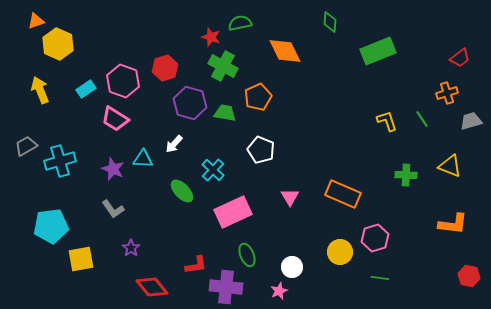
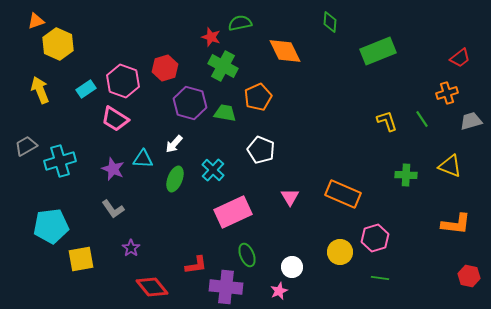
green ellipse at (182, 191): moved 7 px left, 12 px up; rotated 65 degrees clockwise
orange L-shape at (453, 224): moved 3 px right
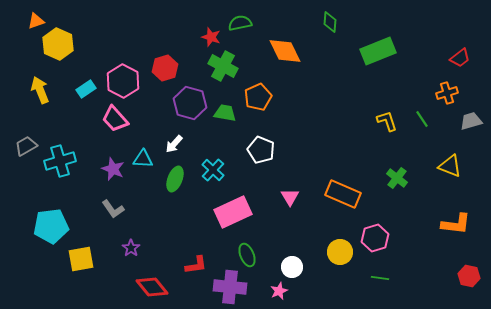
pink hexagon at (123, 81): rotated 8 degrees clockwise
pink trapezoid at (115, 119): rotated 16 degrees clockwise
green cross at (406, 175): moved 9 px left, 3 px down; rotated 35 degrees clockwise
purple cross at (226, 287): moved 4 px right
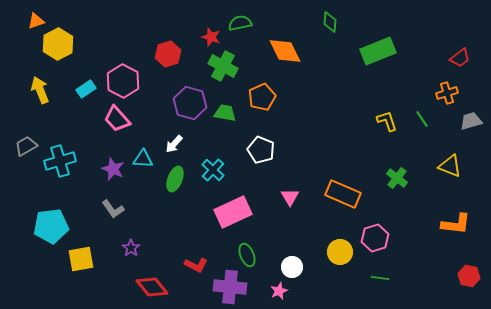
yellow hexagon at (58, 44): rotated 8 degrees clockwise
red hexagon at (165, 68): moved 3 px right, 14 px up
orange pentagon at (258, 97): moved 4 px right
pink trapezoid at (115, 119): moved 2 px right
red L-shape at (196, 265): rotated 35 degrees clockwise
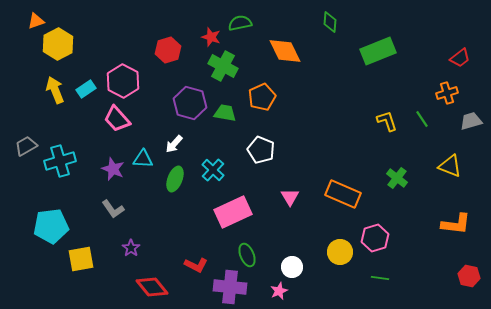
red hexagon at (168, 54): moved 4 px up
yellow arrow at (40, 90): moved 15 px right
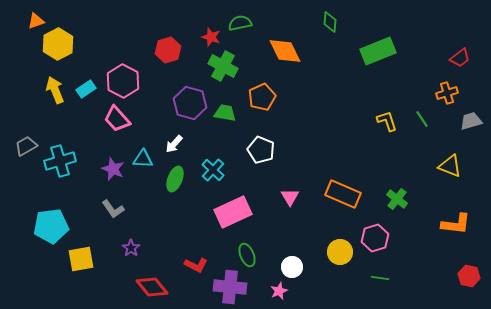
green cross at (397, 178): moved 21 px down
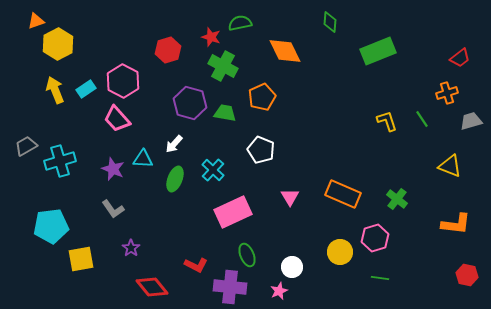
red hexagon at (469, 276): moved 2 px left, 1 px up
